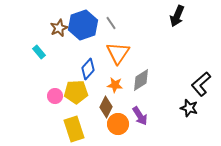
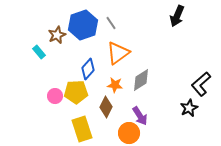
brown star: moved 2 px left, 7 px down
orange triangle: rotated 20 degrees clockwise
black star: rotated 30 degrees clockwise
orange circle: moved 11 px right, 9 px down
yellow rectangle: moved 8 px right
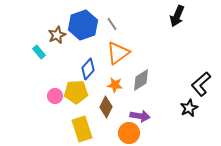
gray line: moved 1 px right, 1 px down
purple arrow: rotated 48 degrees counterclockwise
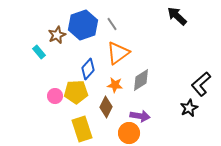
black arrow: rotated 110 degrees clockwise
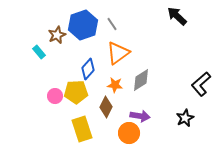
black star: moved 4 px left, 10 px down
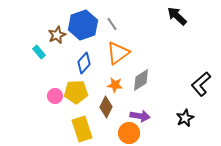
blue diamond: moved 4 px left, 6 px up
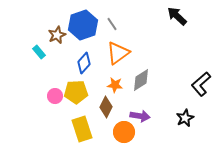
orange circle: moved 5 px left, 1 px up
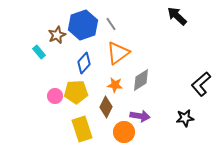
gray line: moved 1 px left
black star: rotated 18 degrees clockwise
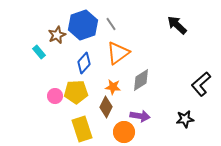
black arrow: moved 9 px down
orange star: moved 2 px left, 2 px down
black star: moved 1 px down
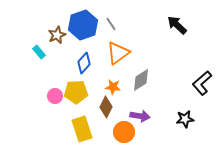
black L-shape: moved 1 px right, 1 px up
